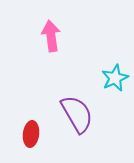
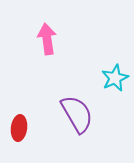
pink arrow: moved 4 px left, 3 px down
red ellipse: moved 12 px left, 6 px up
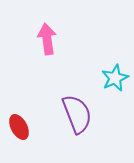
purple semicircle: rotated 9 degrees clockwise
red ellipse: moved 1 px up; rotated 35 degrees counterclockwise
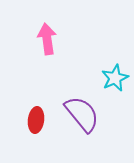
purple semicircle: moved 5 px right; rotated 18 degrees counterclockwise
red ellipse: moved 17 px right, 7 px up; rotated 35 degrees clockwise
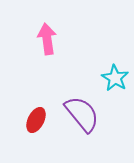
cyan star: rotated 16 degrees counterclockwise
red ellipse: rotated 20 degrees clockwise
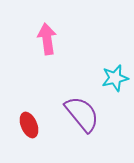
cyan star: rotated 28 degrees clockwise
red ellipse: moved 7 px left, 5 px down; rotated 50 degrees counterclockwise
